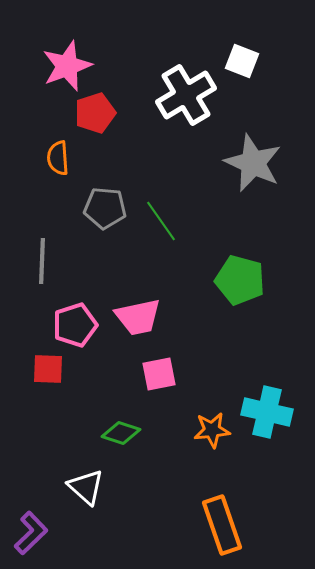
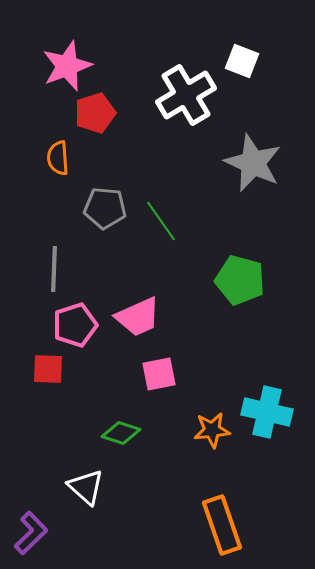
gray line: moved 12 px right, 8 px down
pink trapezoid: rotated 12 degrees counterclockwise
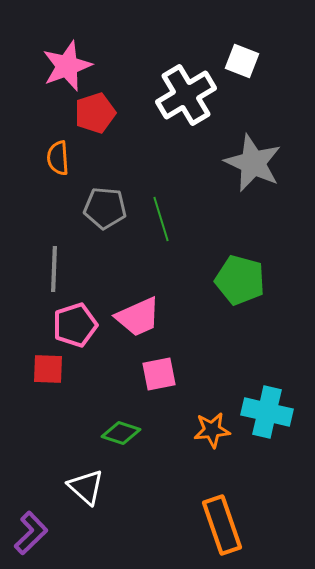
green line: moved 2 px up; rotated 18 degrees clockwise
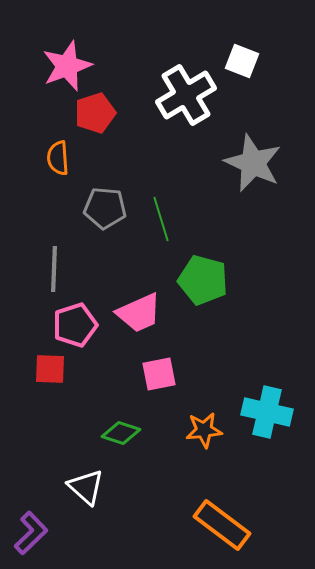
green pentagon: moved 37 px left
pink trapezoid: moved 1 px right, 4 px up
red square: moved 2 px right
orange star: moved 8 px left
orange rectangle: rotated 34 degrees counterclockwise
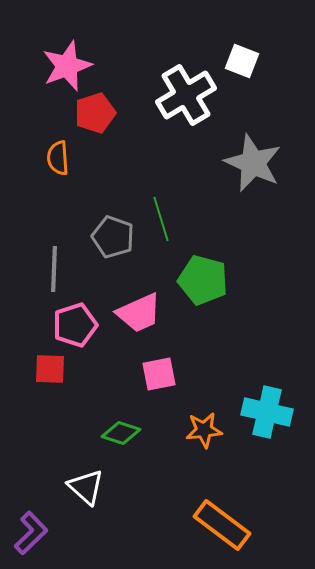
gray pentagon: moved 8 px right, 29 px down; rotated 15 degrees clockwise
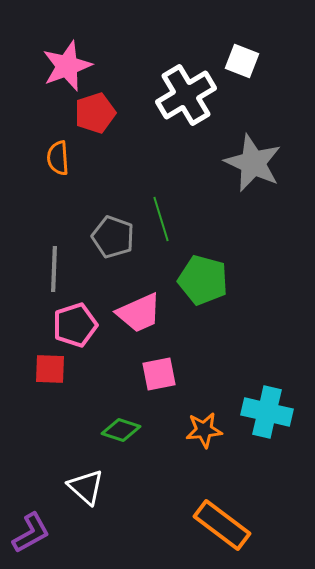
green diamond: moved 3 px up
purple L-shape: rotated 15 degrees clockwise
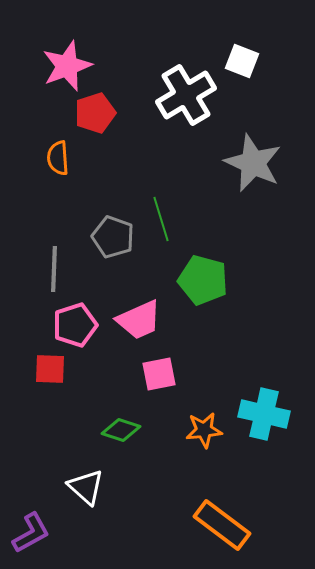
pink trapezoid: moved 7 px down
cyan cross: moved 3 px left, 2 px down
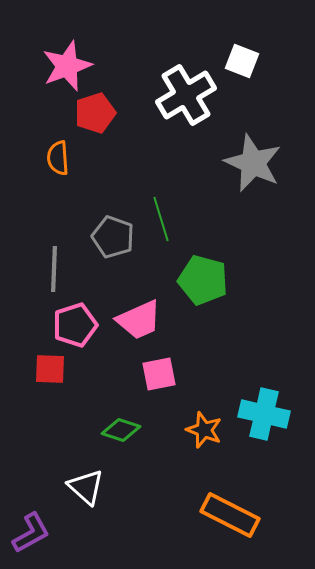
orange star: rotated 27 degrees clockwise
orange rectangle: moved 8 px right, 10 px up; rotated 10 degrees counterclockwise
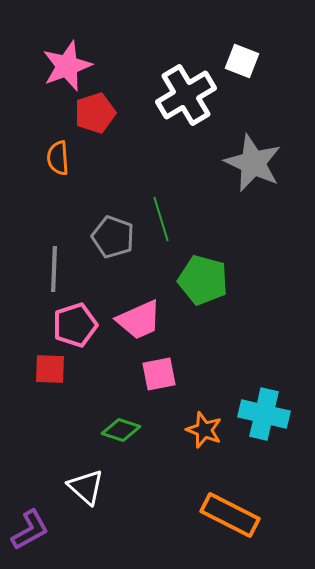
purple L-shape: moved 1 px left, 3 px up
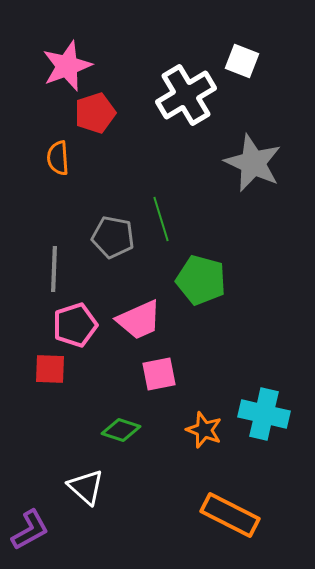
gray pentagon: rotated 9 degrees counterclockwise
green pentagon: moved 2 px left
